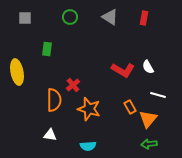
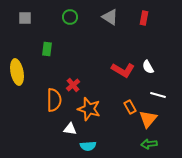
white triangle: moved 20 px right, 6 px up
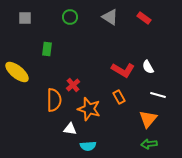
red rectangle: rotated 64 degrees counterclockwise
yellow ellipse: rotated 40 degrees counterclockwise
orange rectangle: moved 11 px left, 10 px up
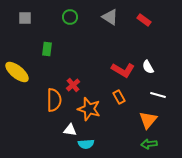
red rectangle: moved 2 px down
orange triangle: moved 1 px down
white triangle: moved 1 px down
cyan semicircle: moved 2 px left, 2 px up
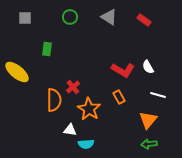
gray triangle: moved 1 px left
red cross: moved 2 px down
orange star: rotated 15 degrees clockwise
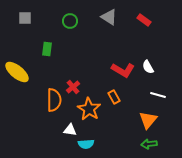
green circle: moved 4 px down
orange rectangle: moved 5 px left
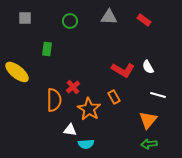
gray triangle: rotated 30 degrees counterclockwise
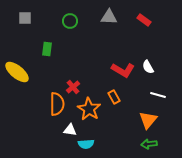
orange semicircle: moved 3 px right, 4 px down
